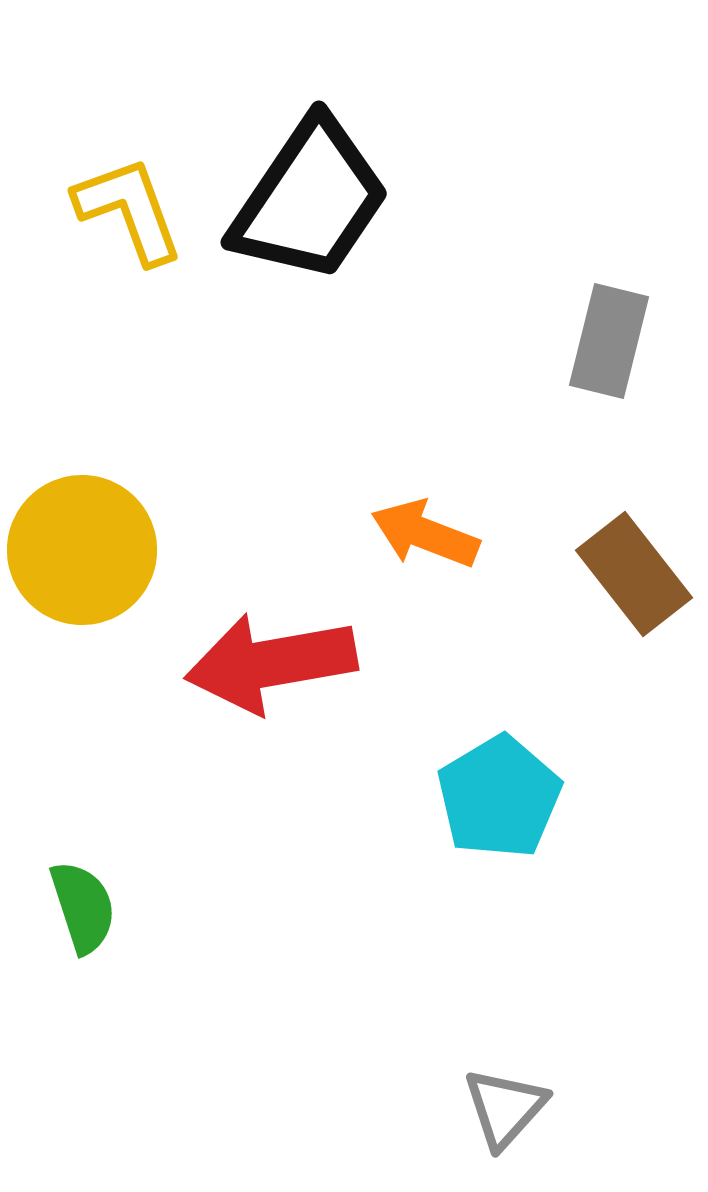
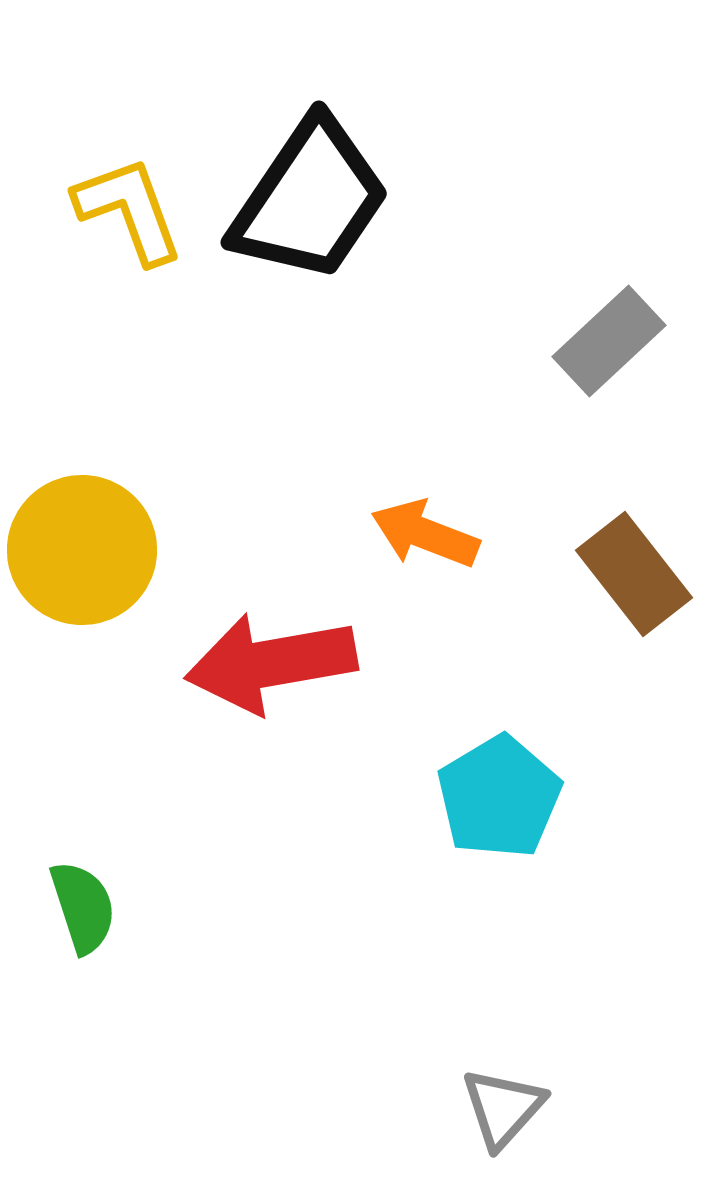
gray rectangle: rotated 33 degrees clockwise
gray triangle: moved 2 px left
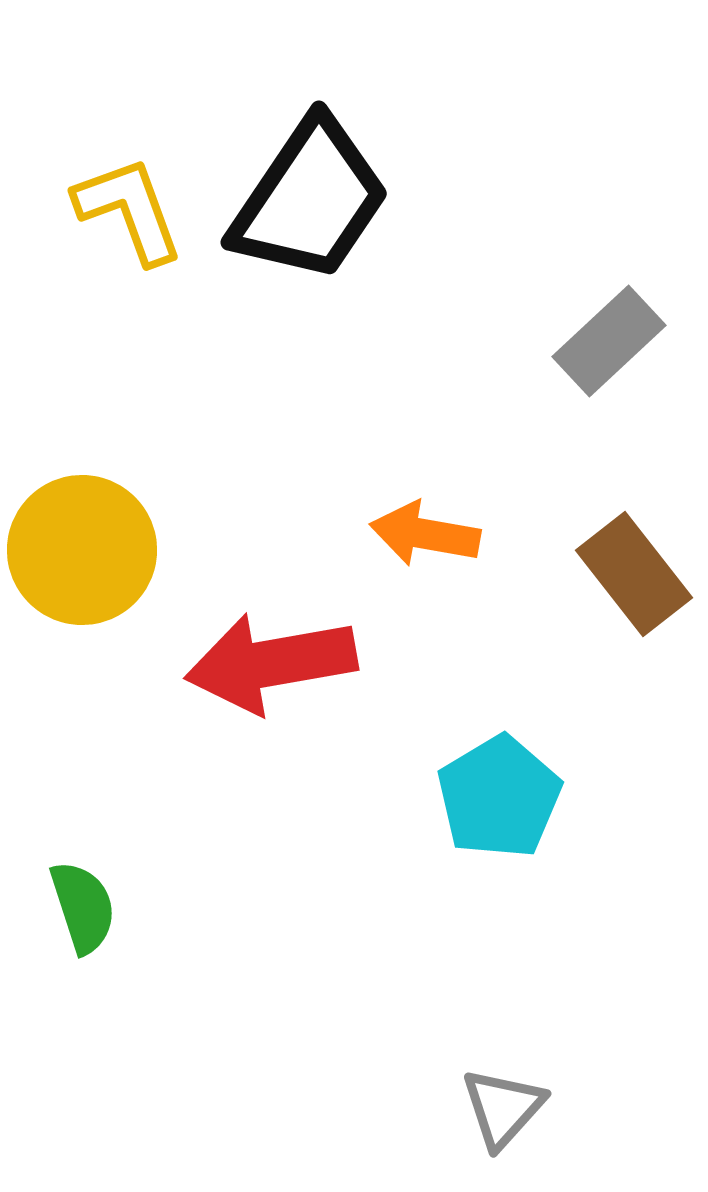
orange arrow: rotated 11 degrees counterclockwise
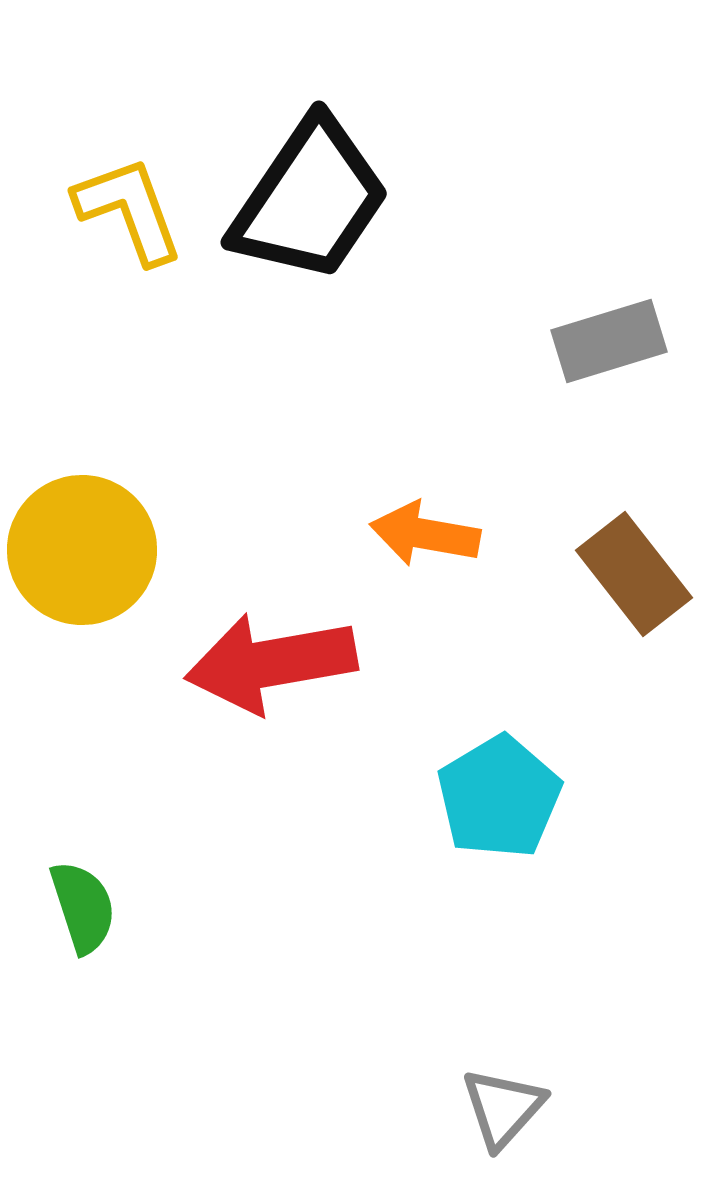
gray rectangle: rotated 26 degrees clockwise
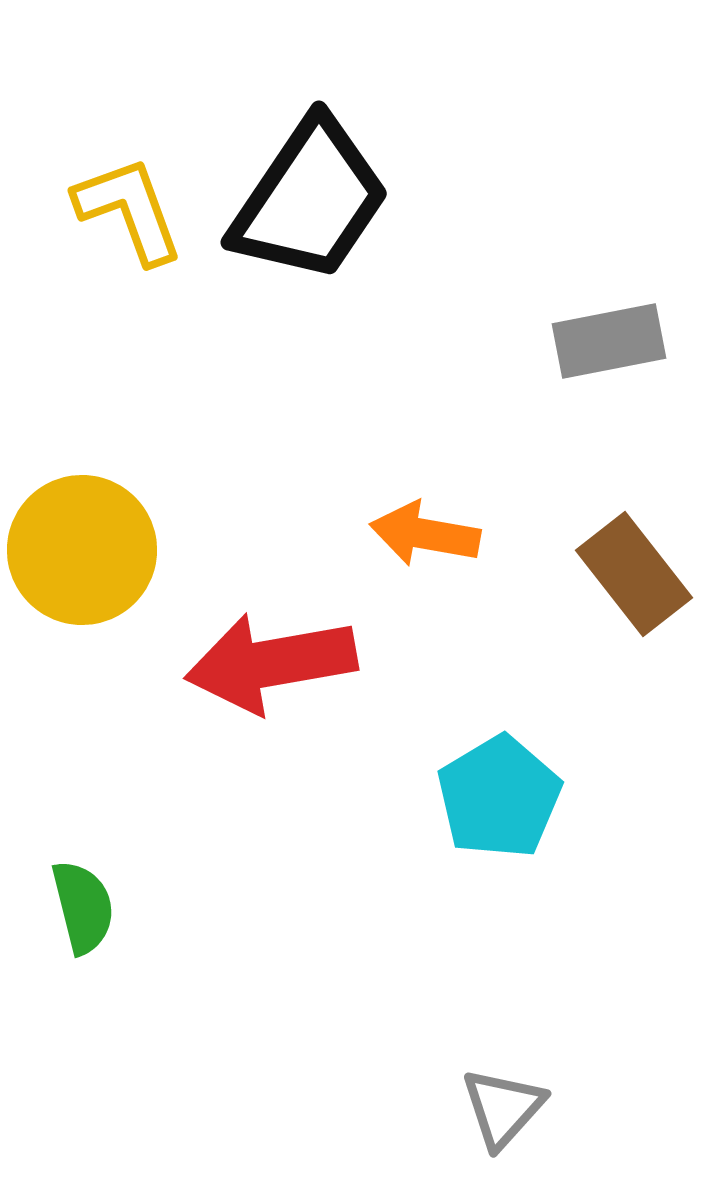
gray rectangle: rotated 6 degrees clockwise
green semicircle: rotated 4 degrees clockwise
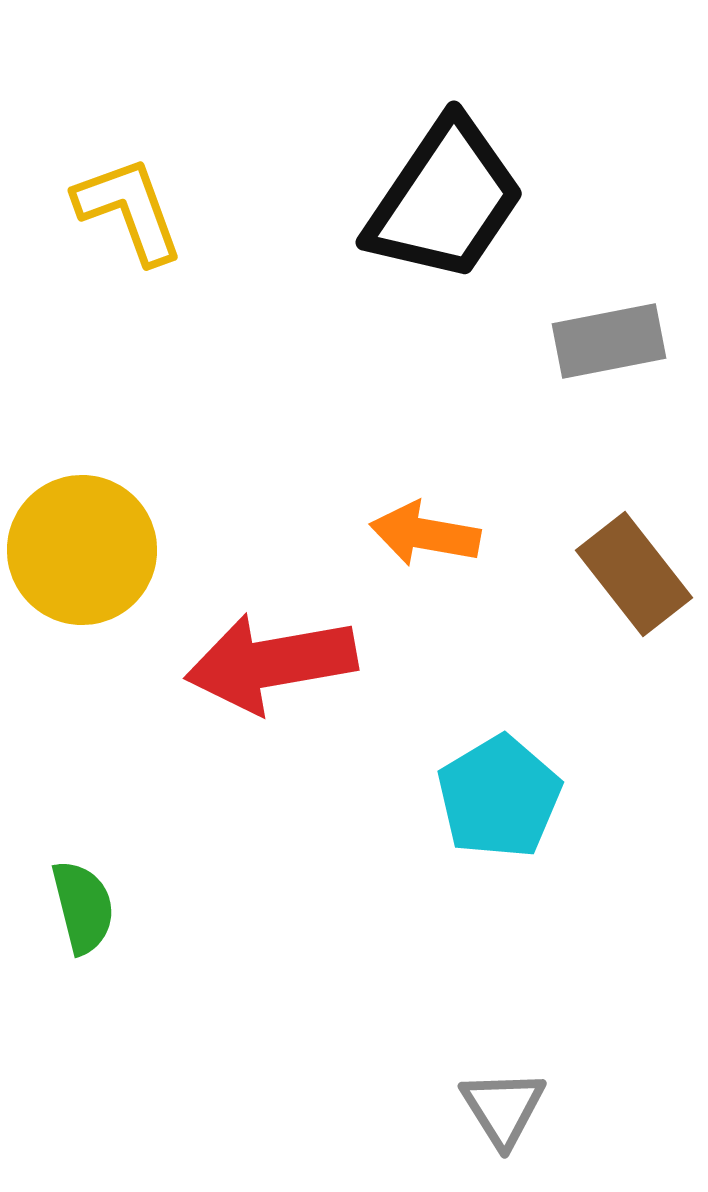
black trapezoid: moved 135 px right
gray triangle: rotated 14 degrees counterclockwise
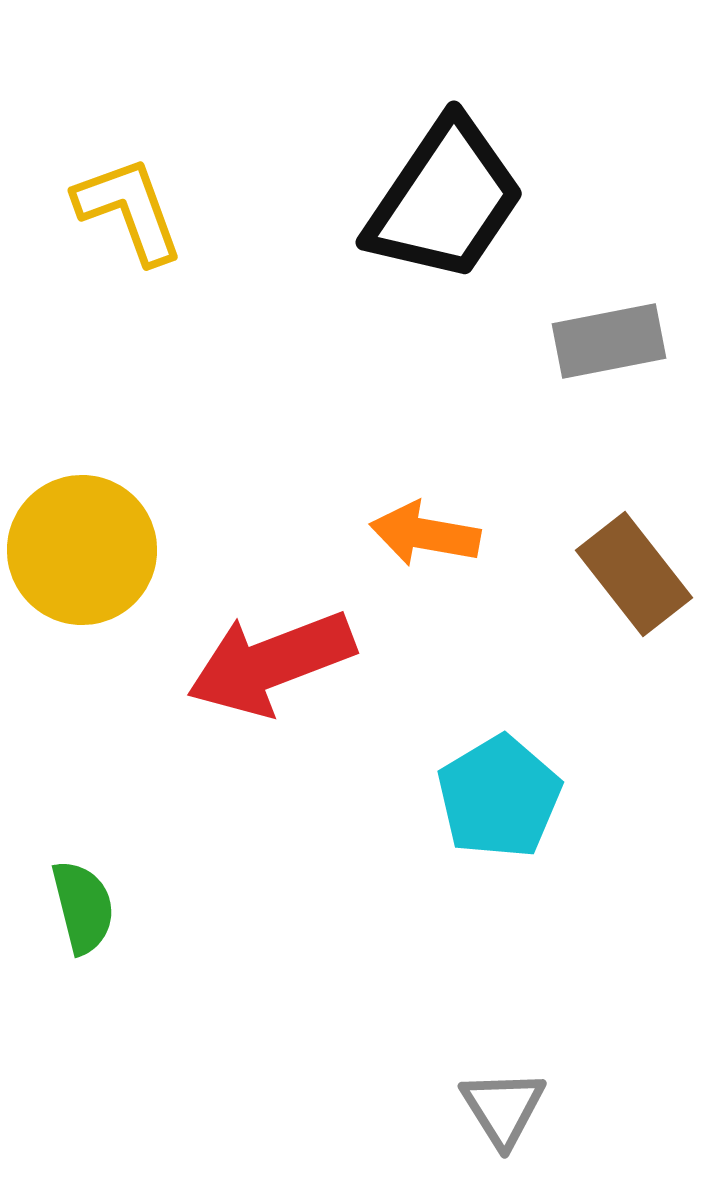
red arrow: rotated 11 degrees counterclockwise
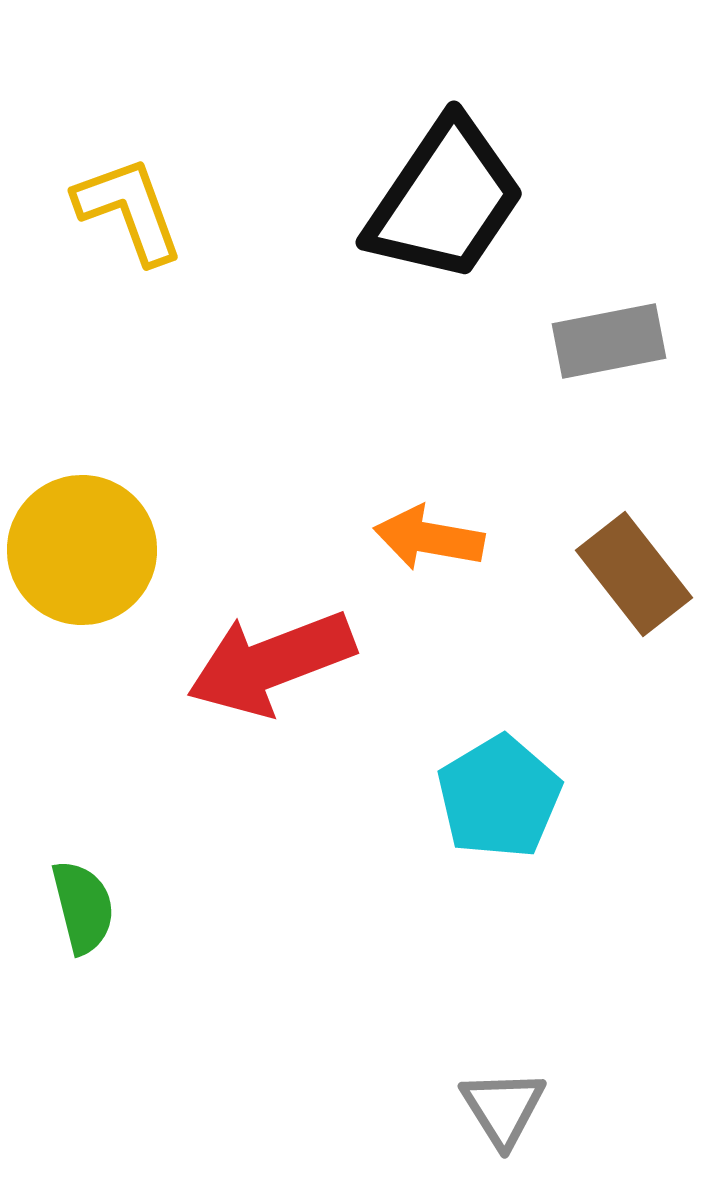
orange arrow: moved 4 px right, 4 px down
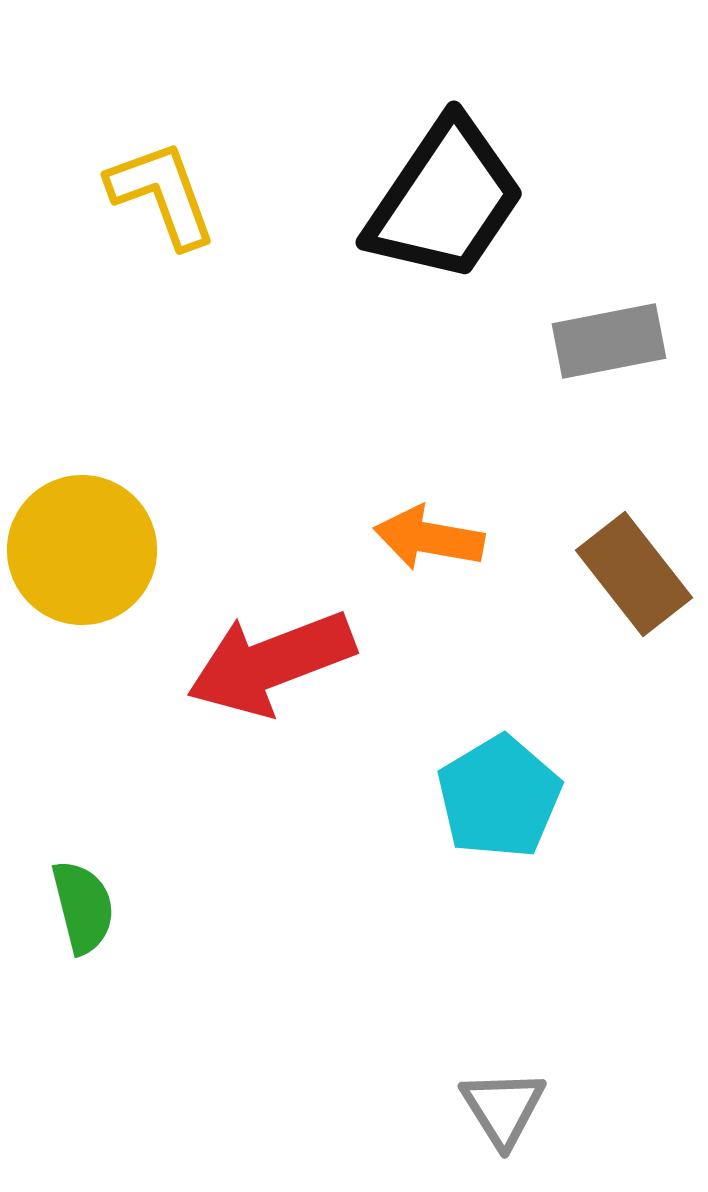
yellow L-shape: moved 33 px right, 16 px up
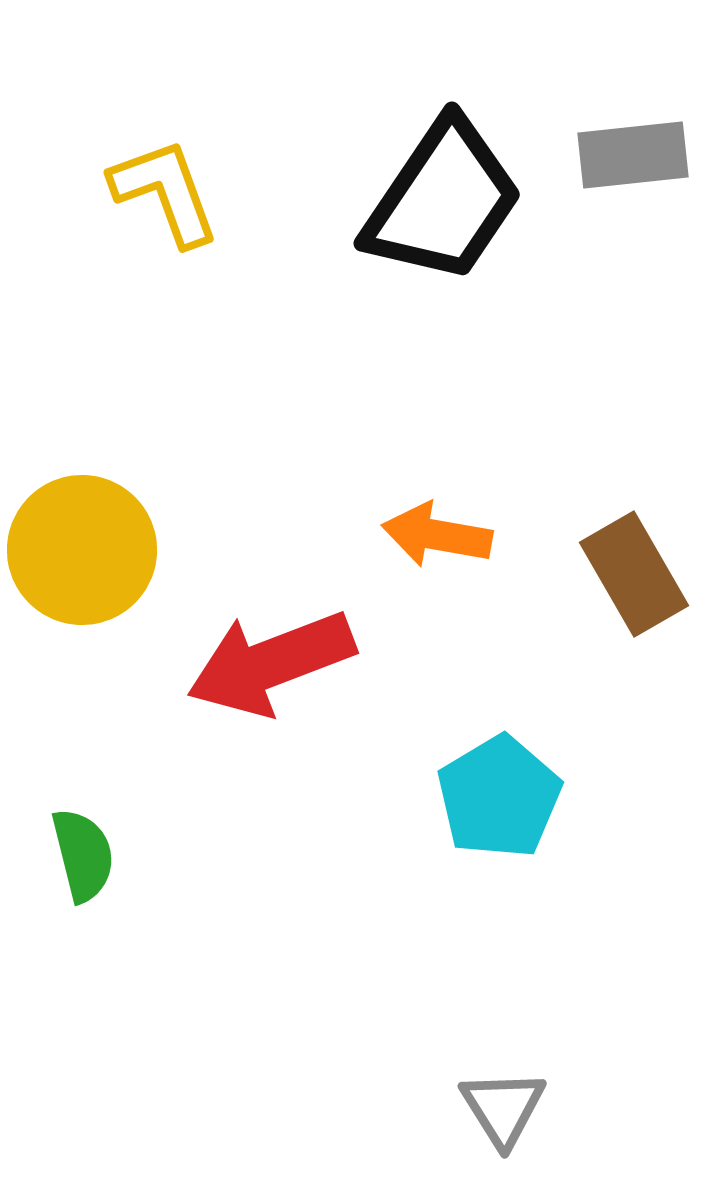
yellow L-shape: moved 3 px right, 2 px up
black trapezoid: moved 2 px left, 1 px down
gray rectangle: moved 24 px right, 186 px up; rotated 5 degrees clockwise
orange arrow: moved 8 px right, 3 px up
brown rectangle: rotated 8 degrees clockwise
green semicircle: moved 52 px up
